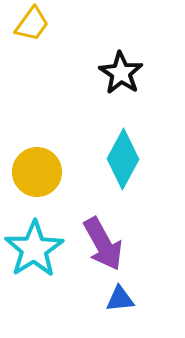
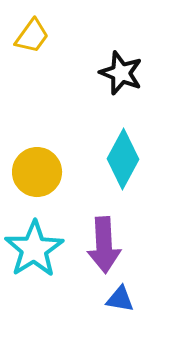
yellow trapezoid: moved 12 px down
black star: rotated 12 degrees counterclockwise
purple arrow: moved 1 px right, 1 px down; rotated 26 degrees clockwise
blue triangle: rotated 16 degrees clockwise
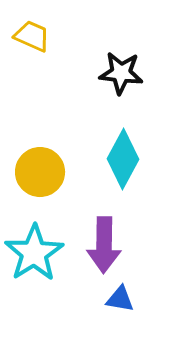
yellow trapezoid: rotated 102 degrees counterclockwise
black star: rotated 15 degrees counterclockwise
yellow circle: moved 3 px right
purple arrow: rotated 4 degrees clockwise
cyan star: moved 4 px down
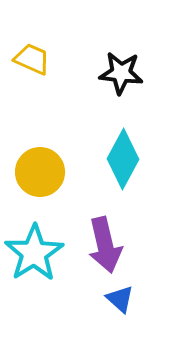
yellow trapezoid: moved 23 px down
purple arrow: moved 1 px right; rotated 14 degrees counterclockwise
blue triangle: rotated 32 degrees clockwise
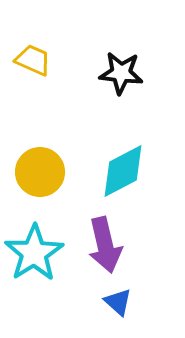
yellow trapezoid: moved 1 px right, 1 px down
cyan diamond: moved 12 px down; rotated 34 degrees clockwise
blue triangle: moved 2 px left, 3 px down
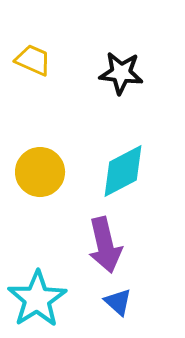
cyan star: moved 3 px right, 46 px down
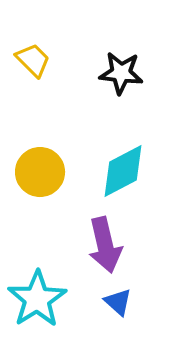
yellow trapezoid: rotated 21 degrees clockwise
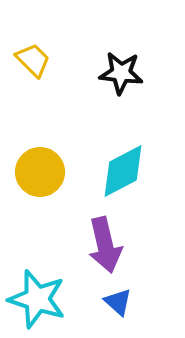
cyan star: rotated 22 degrees counterclockwise
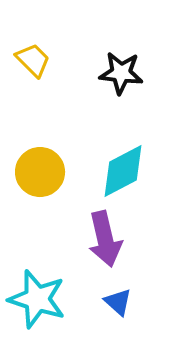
purple arrow: moved 6 px up
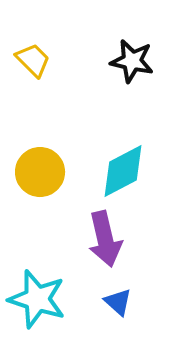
black star: moved 11 px right, 12 px up; rotated 6 degrees clockwise
